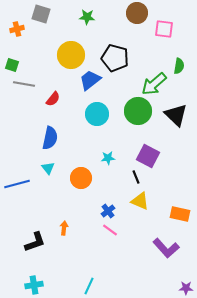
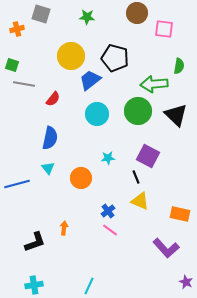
yellow circle: moved 1 px down
green arrow: rotated 36 degrees clockwise
purple star: moved 6 px up; rotated 24 degrees clockwise
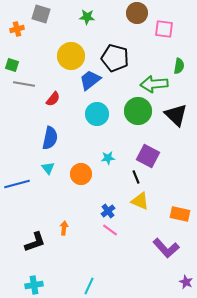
orange circle: moved 4 px up
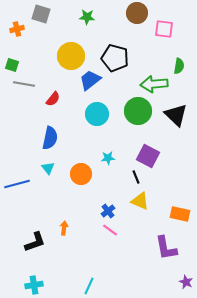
purple L-shape: rotated 32 degrees clockwise
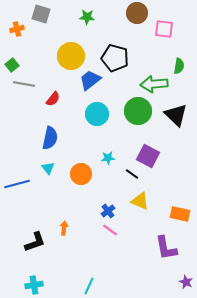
green square: rotated 32 degrees clockwise
black line: moved 4 px left, 3 px up; rotated 32 degrees counterclockwise
